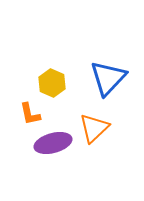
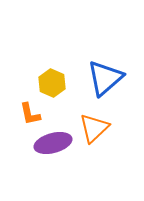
blue triangle: moved 3 px left; rotated 6 degrees clockwise
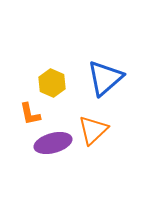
orange triangle: moved 1 px left, 2 px down
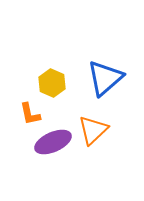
purple ellipse: moved 1 px up; rotated 9 degrees counterclockwise
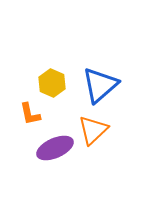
blue triangle: moved 5 px left, 7 px down
purple ellipse: moved 2 px right, 6 px down
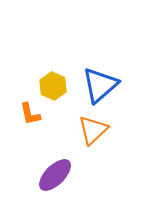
yellow hexagon: moved 1 px right, 3 px down
purple ellipse: moved 27 px down; rotated 21 degrees counterclockwise
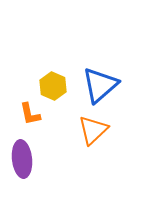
purple ellipse: moved 33 px left, 16 px up; rotated 51 degrees counterclockwise
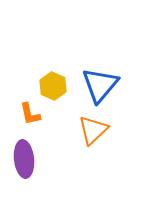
blue triangle: rotated 9 degrees counterclockwise
purple ellipse: moved 2 px right
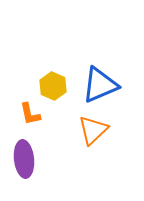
blue triangle: rotated 27 degrees clockwise
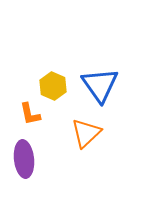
blue triangle: rotated 42 degrees counterclockwise
orange triangle: moved 7 px left, 3 px down
